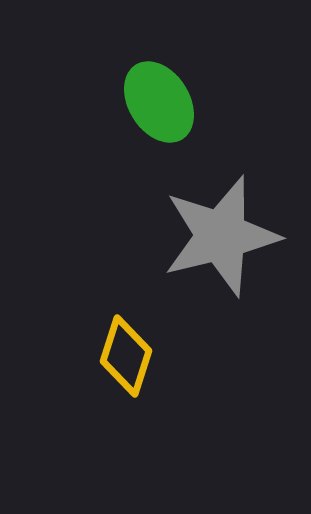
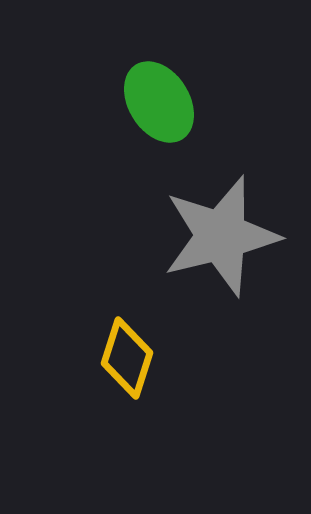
yellow diamond: moved 1 px right, 2 px down
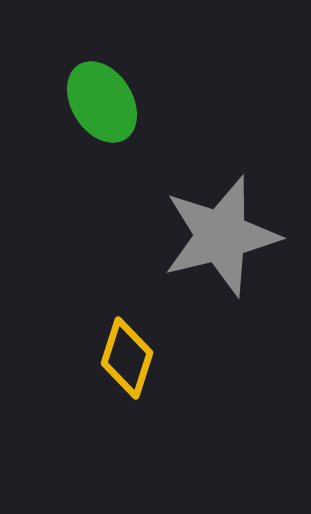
green ellipse: moved 57 px left
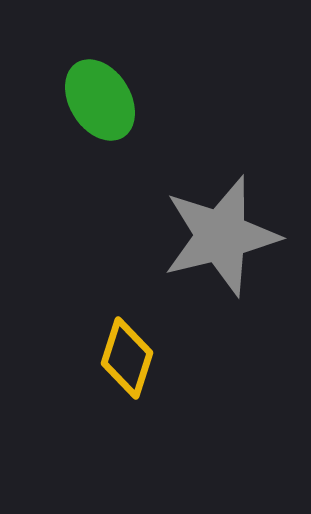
green ellipse: moved 2 px left, 2 px up
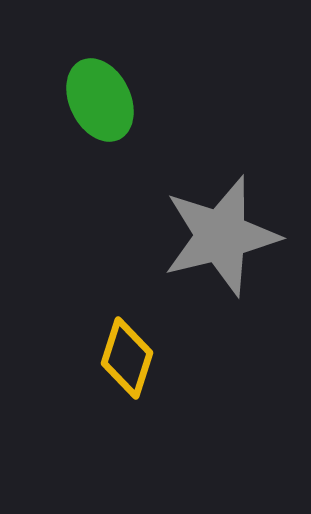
green ellipse: rotated 6 degrees clockwise
